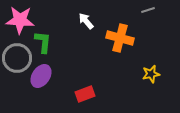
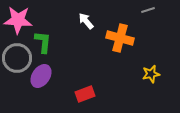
pink star: moved 2 px left
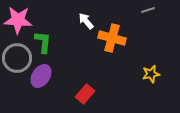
orange cross: moved 8 px left
red rectangle: rotated 30 degrees counterclockwise
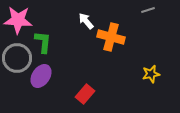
orange cross: moved 1 px left, 1 px up
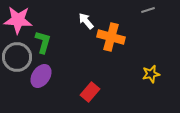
green L-shape: rotated 10 degrees clockwise
gray circle: moved 1 px up
red rectangle: moved 5 px right, 2 px up
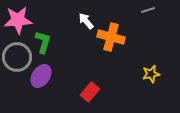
pink star: rotated 8 degrees counterclockwise
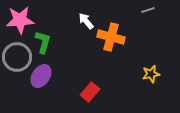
pink star: moved 2 px right
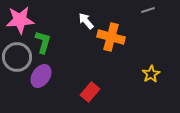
yellow star: rotated 18 degrees counterclockwise
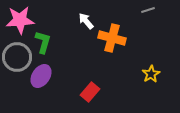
orange cross: moved 1 px right, 1 px down
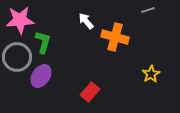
orange cross: moved 3 px right, 1 px up
